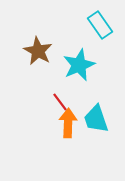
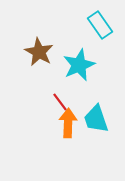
brown star: moved 1 px right, 1 px down
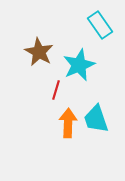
red line: moved 4 px left, 12 px up; rotated 54 degrees clockwise
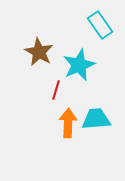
cyan trapezoid: rotated 104 degrees clockwise
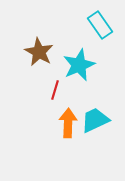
red line: moved 1 px left
cyan trapezoid: moved 1 px left, 1 px down; rotated 20 degrees counterclockwise
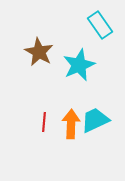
red line: moved 11 px left, 32 px down; rotated 12 degrees counterclockwise
orange arrow: moved 3 px right, 1 px down
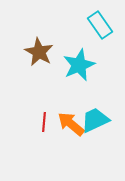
orange arrow: rotated 52 degrees counterclockwise
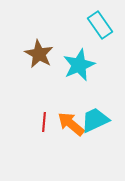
brown star: moved 2 px down
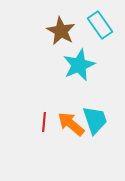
brown star: moved 22 px right, 23 px up
cyan trapezoid: rotated 96 degrees clockwise
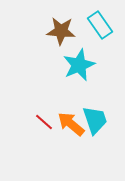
brown star: rotated 24 degrees counterclockwise
red line: rotated 54 degrees counterclockwise
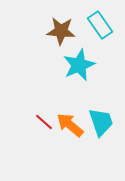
cyan trapezoid: moved 6 px right, 2 px down
orange arrow: moved 1 px left, 1 px down
